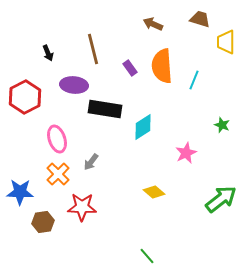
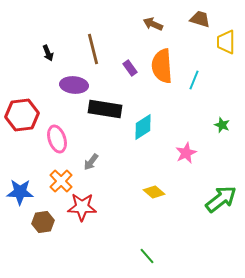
red hexagon: moved 3 px left, 18 px down; rotated 20 degrees clockwise
orange cross: moved 3 px right, 7 px down
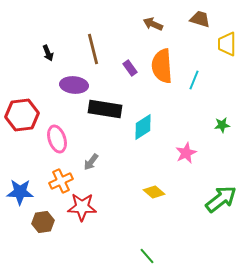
yellow trapezoid: moved 1 px right, 2 px down
green star: rotated 28 degrees counterclockwise
orange cross: rotated 20 degrees clockwise
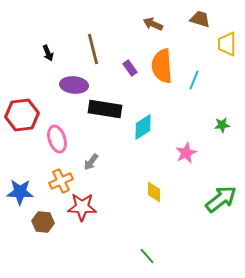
yellow diamond: rotated 50 degrees clockwise
brown hexagon: rotated 15 degrees clockwise
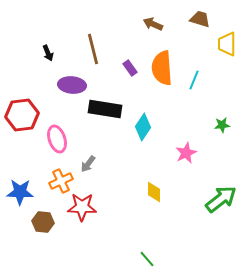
orange semicircle: moved 2 px down
purple ellipse: moved 2 px left
cyan diamond: rotated 24 degrees counterclockwise
gray arrow: moved 3 px left, 2 px down
green line: moved 3 px down
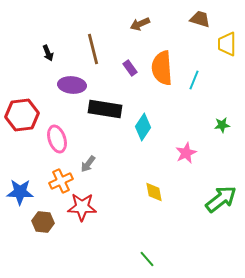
brown arrow: moved 13 px left; rotated 48 degrees counterclockwise
yellow diamond: rotated 10 degrees counterclockwise
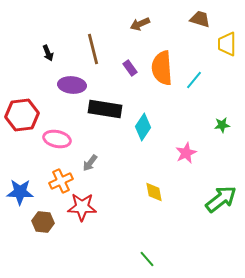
cyan line: rotated 18 degrees clockwise
pink ellipse: rotated 60 degrees counterclockwise
gray arrow: moved 2 px right, 1 px up
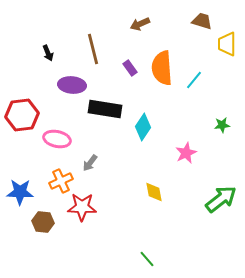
brown trapezoid: moved 2 px right, 2 px down
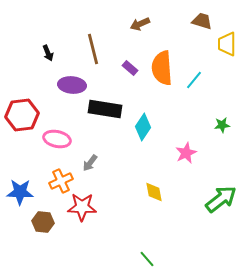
purple rectangle: rotated 14 degrees counterclockwise
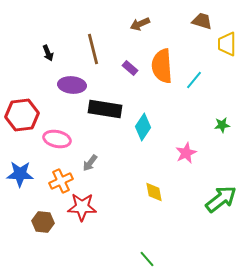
orange semicircle: moved 2 px up
blue star: moved 18 px up
